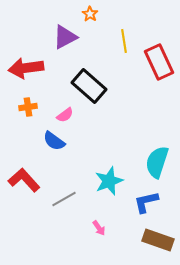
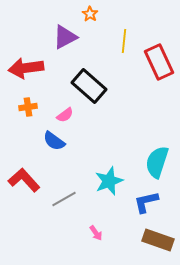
yellow line: rotated 15 degrees clockwise
pink arrow: moved 3 px left, 5 px down
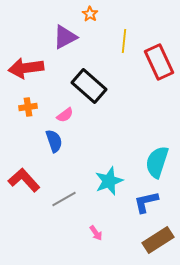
blue semicircle: rotated 145 degrees counterclockwise
brown rectangle: rotated 52 degrees counterclockwise
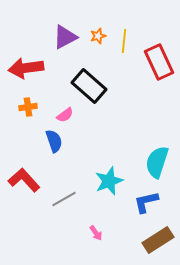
orange star: moved 8 px right, 22 px down; rotated 21 degrees clockwise
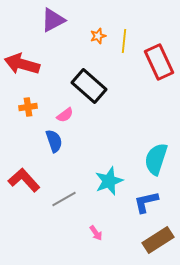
purple triangle: moved 12 px left, 17 px up
red arrow: moved 4 px left, 4 px up; rotated 24 degrees clockwise
cyan semicircle: moved 1 px left, 3 px up
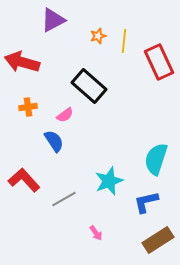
red arrow: moved 2 px up
blue semicircle: rotated 15 degrees counterclockwise
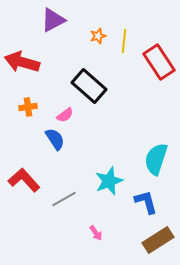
red rectangle: rotated 8 degrees counterclockwise
blue semicircle: moved 1 px right, 2 px up
blue L-shape: rotated 88 degrees clockwise
